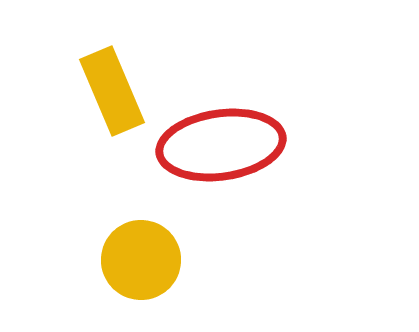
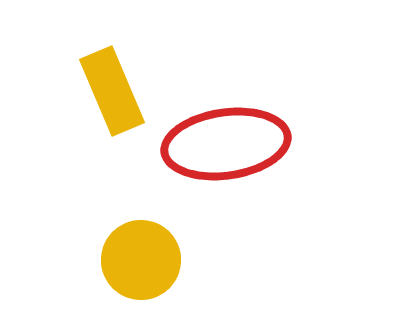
red ellipse: moved 5 px right, 1 px up
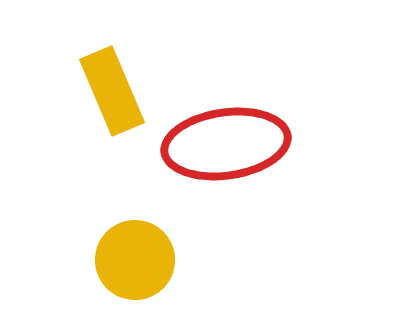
yellow circle: moved 6 px left
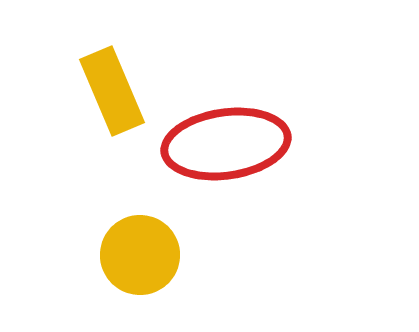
yellow circle: moved 5 px right, 5 px up
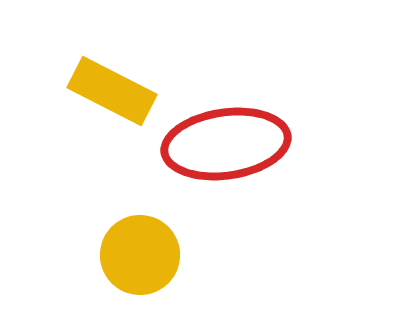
yellow rectangle: rotated 40 degrees counterclockwise
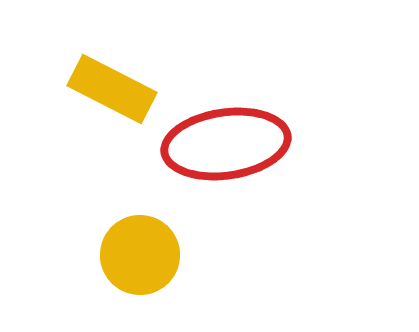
yellow rectangle: moved 2 px up
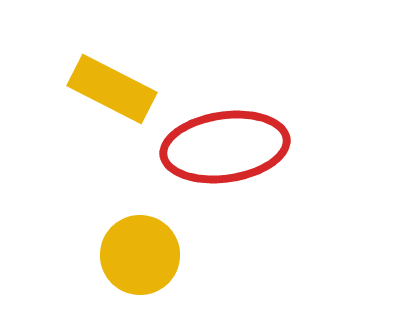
red ellipse: moved 1 px left, 3 px down
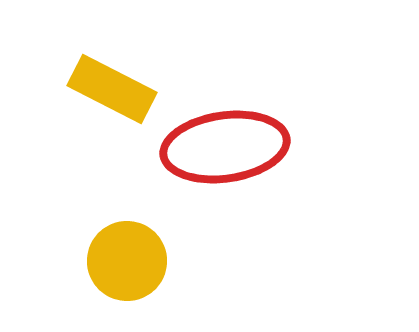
yellow circle: moved 13 px left, 6 px down
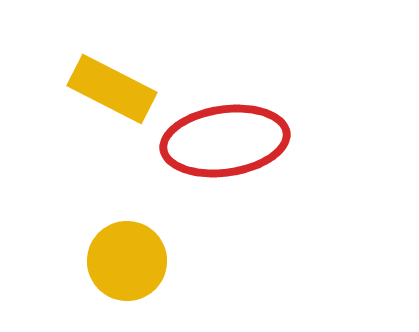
red ellipse: moved 6 px up
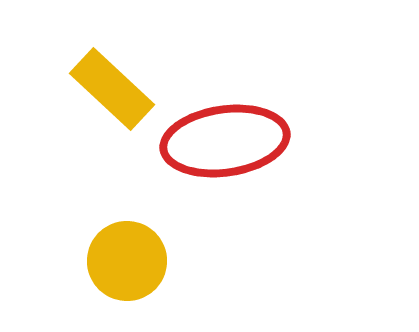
yellow rectangle: rotated 16 degrees clockwise
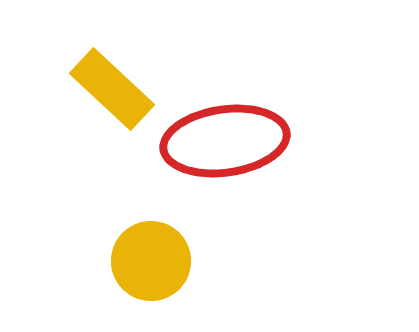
yellow circle: moved 24 px right
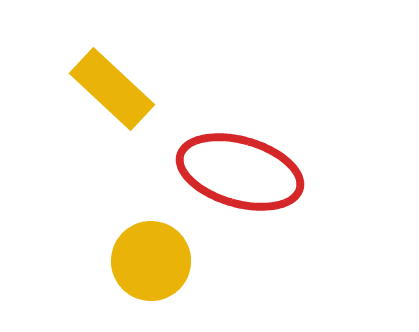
red ellipse: moved 15 px right, 31 px down; rotated 24 degrees clockwise
